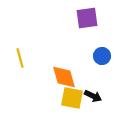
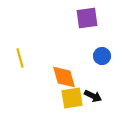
yellow square: rotated 20 degrees counterclockwise
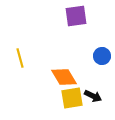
purple square: moved 11 px left, 2 px up
orange diamond: rotated 16 degrees counterclockwise
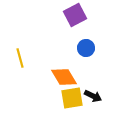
purple square: moved 1 px left, 1 px up; rotated 20 degrees counterclockwise
blue circle: moved 16 px left, 8 px up
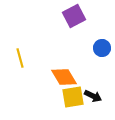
purple square: moved 1 px left, 1 px down
blue circle: moved 16 px right
yellow square: moved 1 px right, 1 px up
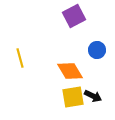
blue circle: moved 5 px left, 2 px down
orange diamond: moved 6 px right, 6 px up
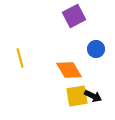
blue circle: moved 1 px left, 1 px up
orange diamond: moved 1 px left, 1 px up
yellow square: moved 4 px right, 1 px up
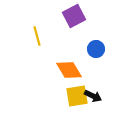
yellow line: moved 17 px right, 22 px up
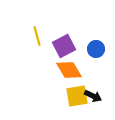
purple square: moved 10 px left, 30 px down
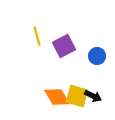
blue circle: moved 1 px right, 7 px down
orange diamond: moved 12 px left, 27 px down
yellow square: rotated 25 degrees clockwise
